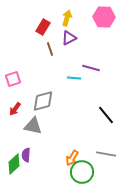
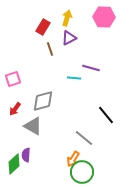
gray triangle: rotated 18 degrees clockwise
gray line: moved 22 px left, 16 px up; rotated 30 degrees clockwise
orange arrow: moved 1 px right, 1 px down
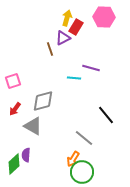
red rectangle: moved 33 px right
purple triangle: moved 6 px left
pink square: moved 2 px down
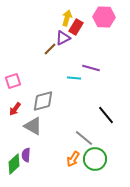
brown line: rotated 64 degrees clockwise
green circle: moved 13 px right, 13 px up
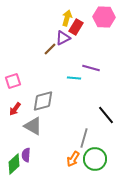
gray line: rotated 66 degrees clockwise
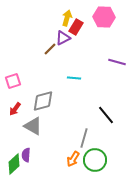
purple line: moved 26 px right, 6 px up
green circle: moved 1 px down
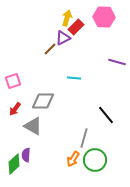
red rectangle: rotated 14 degrees clockwise
gray diamond: rotated 15 degrees clockwise
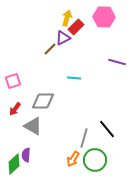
black line: moved 1 px right, 14 px down
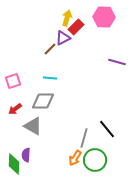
cyan line: moved 24 px left
red arrow: rotated 16 degrees clockwise
orange arrow: moved 2 px right, 1 px up
green diamond: rotated 45 degrees counterclockwise
